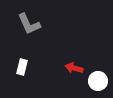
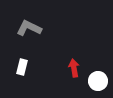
gray L-shape: moved 4 px down; rotated 140 degrees clockwise
red arrow: rotated 66 degrees clockwise
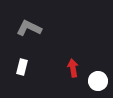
red arrow: moved 1 px left
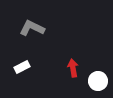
gray L-shape: moved 3 px right
white rectangle: rotated 49 degrees clockwise
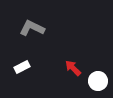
red arrow: rotated 36 degrees counterclockwise
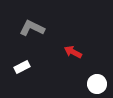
red arrow: moved 16 px up; rotated 18 degrees counterclockwise
white circle: moved 1 px left, 3 px down
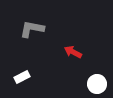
gray L-shape: moved 1 px down; rotated 15 degrees counterclockwise
white rectangle: moved 10 px down
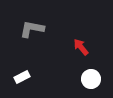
red arrow: moved 8 px right, 5 px up; rotated 24 degrees clockwise
white circle: moved 6 px left, 5 px up
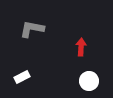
red arrow: rotated 42 degrees clockwise
white circle: moved 2 px left, 2 px down
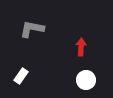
white rectangle: moved 1 px left, 1 px up; rotated 28 degrees counterclockwise
white circle: moved 3 px left, 1 px up
